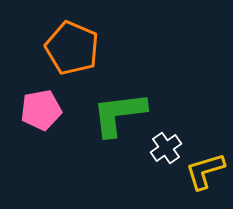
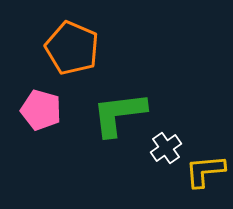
pink pentagon: rotated 27 degrees clockwise
yellow L-shape: rotated 12 degrees clockwise
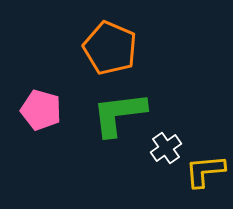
orange pentagon: moved 38 px right
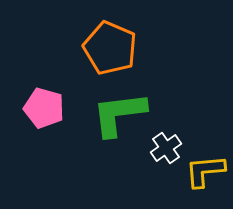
pink pentagon: moved 3 px right, 2 px up
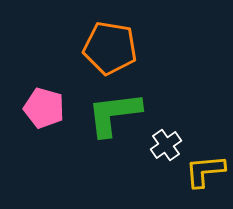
orange pentagon: rotated 14 degrees counterclockwise
green L-shape: moved 5 px left
white cross: moved 3 px up
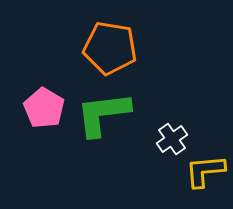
pink pentagon: rotated 15 degrees clockwise
green L-shape: moved 11 px left
white cross: moved 6 px right, 6 px up
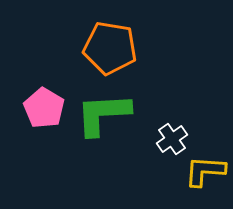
green L-shape: rotated 4 degrees clockwise
yellow L-shape: rotated 9 degrees clockwise
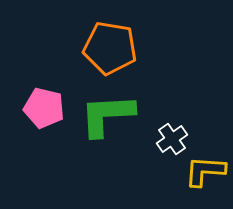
pink pentagon: rotated 18 degrees counterclockwise
green L-shape: moved 4 px right, 1 px down
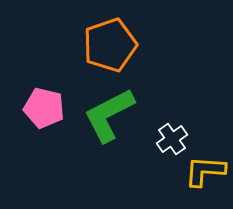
orange pentagon: moved 3 px up; rotated 28 degrees counterclockwise
green L-shape: moved 2 px right; rotated 24 degrees counterclockwise
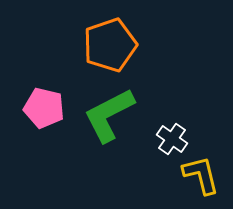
white cross: rotated 20 degrees counterclockwise
yellow L-shape: moved 4 px left, 4 px down; rotated 72 degrees clockwise
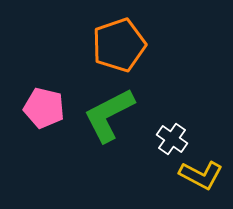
orange pentagon: moved 9 px right
yellow L-shape: rotated 132 degrees clockwise
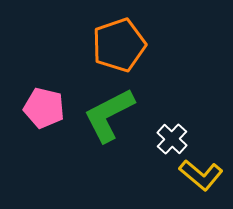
white cross: rotated 8 degrees clockwise
yellow L-shape: rotated 12 degrees clockwise
